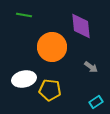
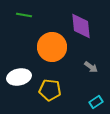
white ellipse: moved 5 px left, 2 px up
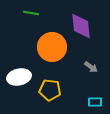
green line: moved 7 px right, 2 px up
cyan rectangle: moved 1 px left; rotated 32 degrees clockwise
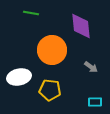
orange circle: moved 3 px down
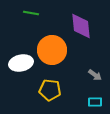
gray arrow: moved 4 px right, 8 px down
white ellipse: moved 2 px right, 14 px up
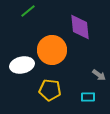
green line: moved 3 px left, 2 px up; rotated 49 degrees counterclockwise
purple diamond: moved 1 px left, 1 px down
white ellipse: moved 1 px right, 2 px down
gray arrow: moved 4 px right
cyan rectangle: moved 7 px left, 5 px up
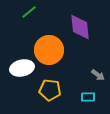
green line: moved 1 px right, 1 px down
orange circle: moved 3 px left
white ellipse: moved 3 px down
gray arrow: moved 1 px left
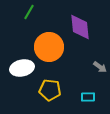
green line: rotated 21 degrees counterclockwise
orange circle: moved 3 px up
gray arrow: moved 2 px right, 8 px up
